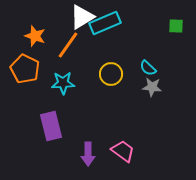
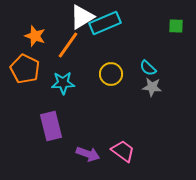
purple arrow: rotated 70 degrees counterclockwise
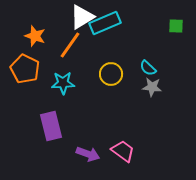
orange line: moved 2 px right
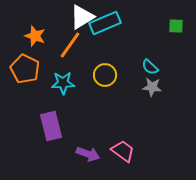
cyan semicircle: moved 2 px right, 1 px up
yellow circle: moved 6 px left, 1 px down
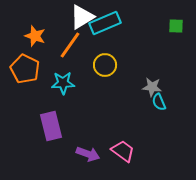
cyan semicircle: moved 9 px right, 35 px down; rotated 24 degrees clockwise
yellow circle: moved 10 px up
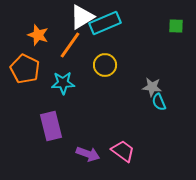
orange star: moved 3 px right, 1 px up
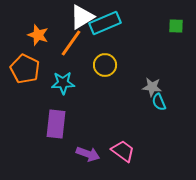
orange line: moved 1 px right, 2 px up
purple rectangle: moved 5 px right, 2 px up; rotated 20 degrees clockwise
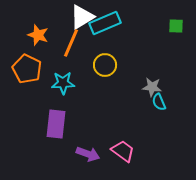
orange line: rotated 12 degrees counterclockwise
orange pentagon: moved 2 px right
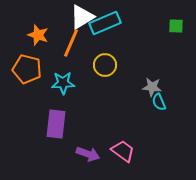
orange pentagon: rotated 12 degrees counterclockwise
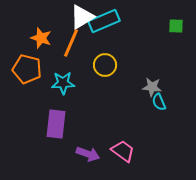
cyan rectangle: moved 1 px left, 2 px up
orange star: moved 3 px right, 3 px down
